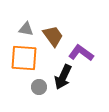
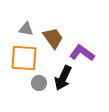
brown trapezoid: moved 2 px down
purple L-shape: moved 1 px right
black arrow: moved 1 px down
gray circle: moved 4 px up
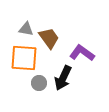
brown trapezoid: moved 4 px left
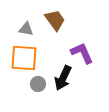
brown trapezoid: moved 6 px right, 18 px up
purple L-shape: rotated 30 degrees clockwise
gray circle: moved 1 px left, 1 px down
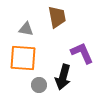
brown trapezoid: moved 2 px right, 3 px up; rotated 25 degrees clockwise
orange square: moved 1 px left
black arrow: moved 1 px up; rotated 10 degrees counterclockwise
gray circle: moved 1 px right, 1 px down
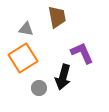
orange square: rotated 36 degrees counterclockwise
gray circle: moved 3 px down
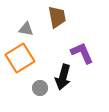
orange square: moved 3 px left
gray circle: moved 1 px right
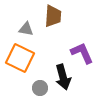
brown trapezoid: moved 4 px left, 1 px up; rotated 15 degrees clockwise
orange square: rotated 32 degrees counterclockwise
black arrow: rotated 30 degrees counterclockwise
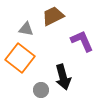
brown trapezoid: rotated 120 degrees counterclockwise
purple L-shape: moved 12 px up
orange square: rotated 12 degrees clockwise
gray circle: moved 1 px right, 2 px down
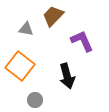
brown trapezoid: rotated 20 degrees counterclockwise
orange square: moved 8 px down
black arrow: moved 4 px right, 1 px up
gray circle: moved 6 px left, 10 px down
